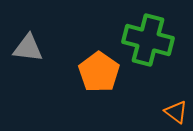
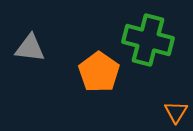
gray triangle: moved 2 px right
orange triangle: rotated 25 degrees clockwise
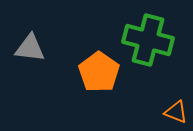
orange triangle: rotated 40 degrees counterclockwise
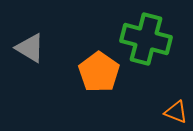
green cross: moved 2 px left, 1 px up
gray triangle: rotated 24 degrees clockwise
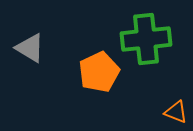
green cross: rotated 21 degrees counterclockwise
orange pentagon: rotated 12 degrees clockwise
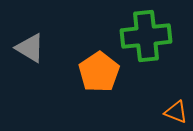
green cross: moved 3 px up
orange pentagon: rotated 9 degrees counterclockwise
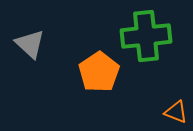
gray triangle: moved 4 px up; rotated 12 degrees clockwise
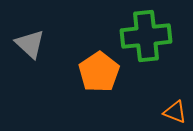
orange triangle: moved 1 px left
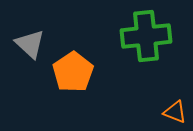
orange pentagon: moved 26 px left
